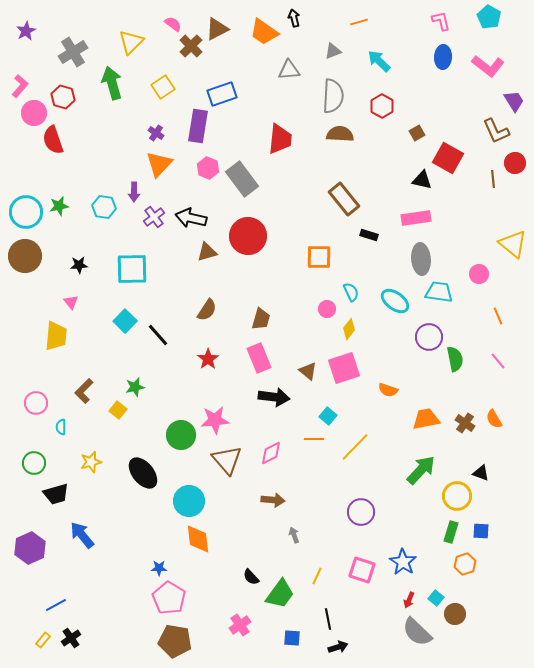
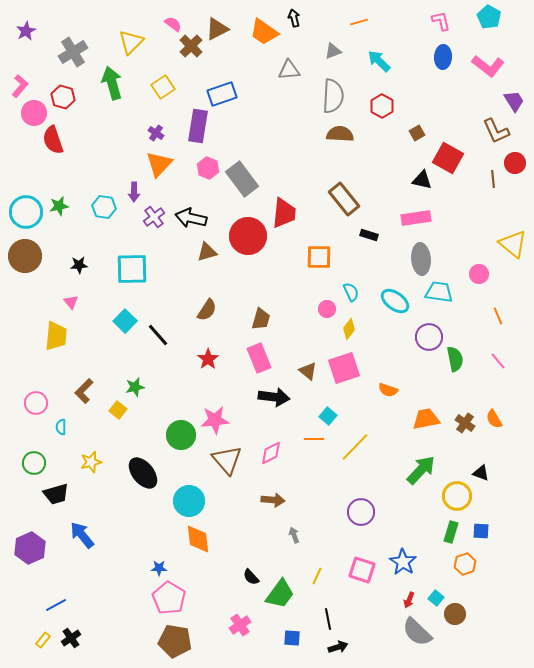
red trapezoid at (280, 139): moved 4 px right, 74 px down
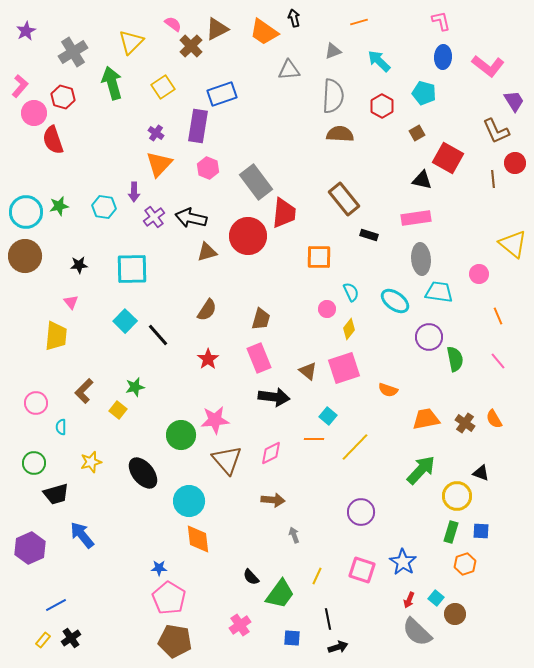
cyan pentagon at (489, 17): moved 65 px left, 76 px down; rotated 15 degrees counterclockwise
gray rectangle at (242, 179): moved 14 px right, 3 px down
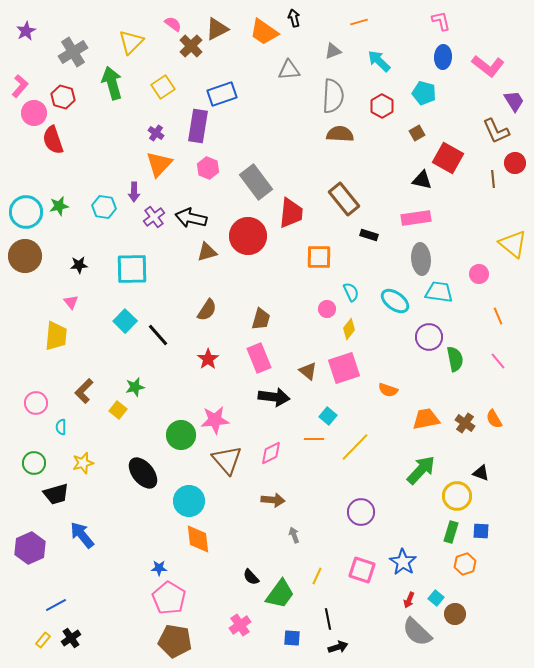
red trapezoid at (284, 213): moved 7 px right
yellow star at (91, 462): moved 8 px left, 1 px down
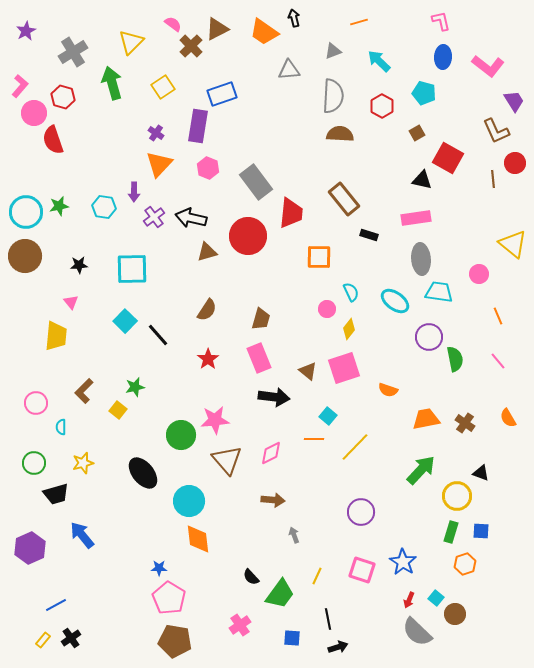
orange semicircle at (494, 419): moved 14 px right, 1 px up
